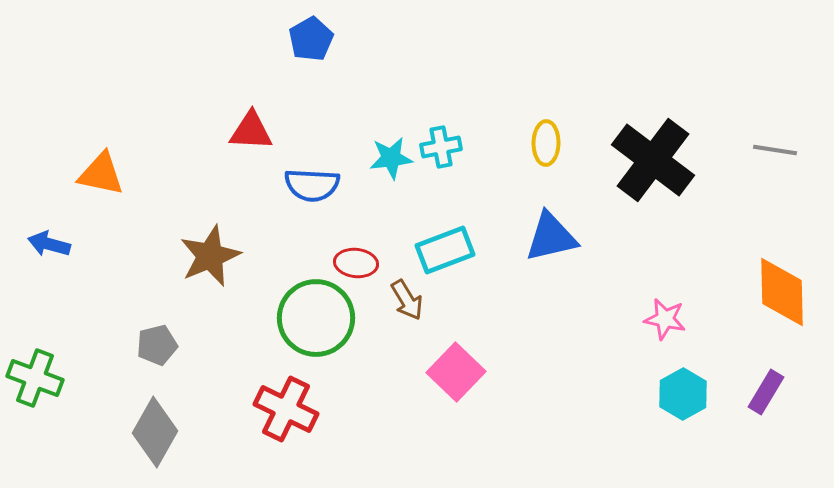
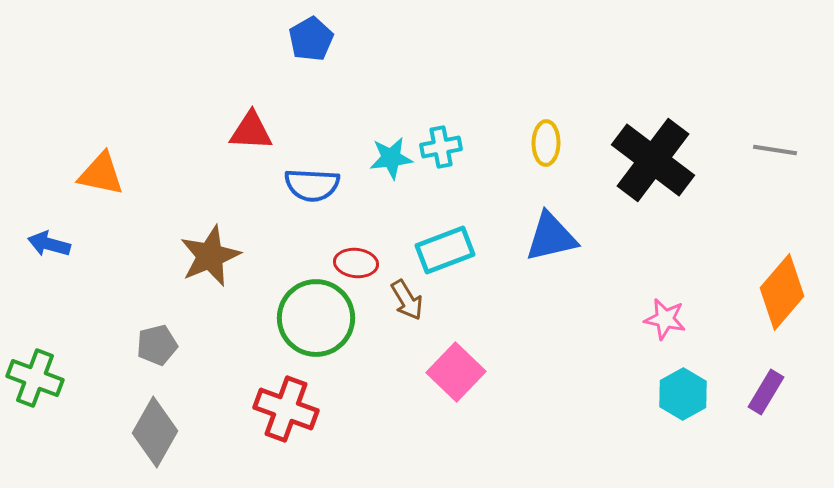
orange diamond: rotated 42 degrees clockwise
red cross: rotated 6 degrees counterclockwise
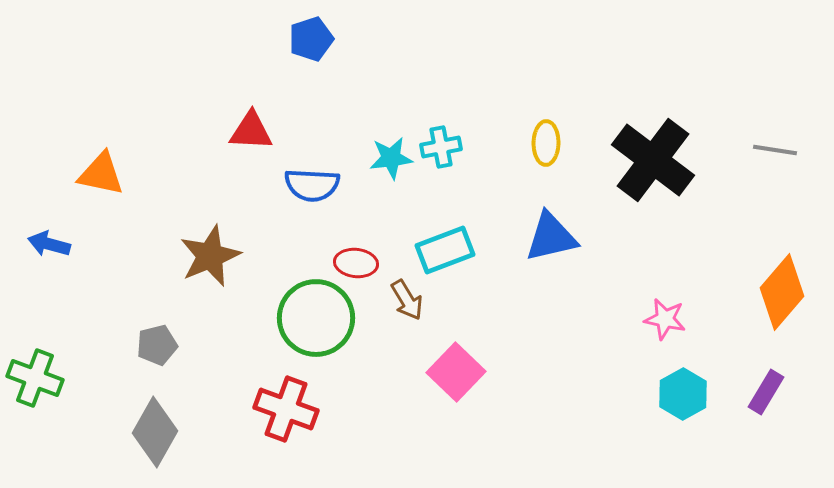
blue pentagon: rotated 12 degrees clockwise
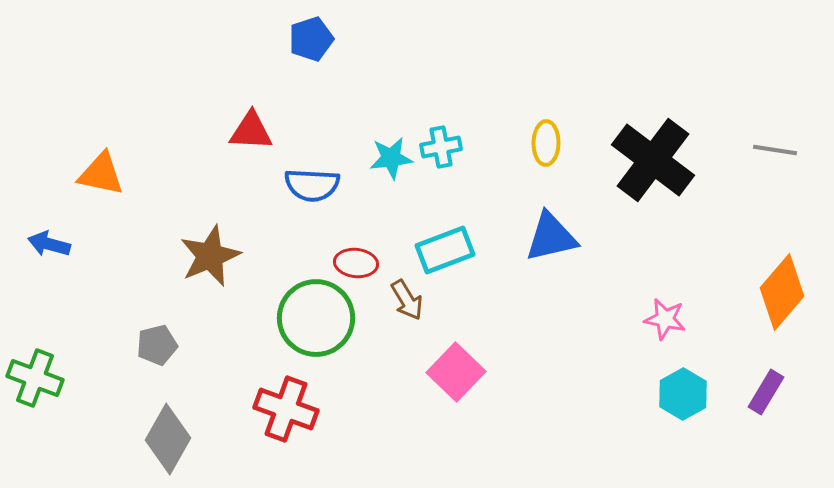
gray diamond: moved 13 px right, 7 px down
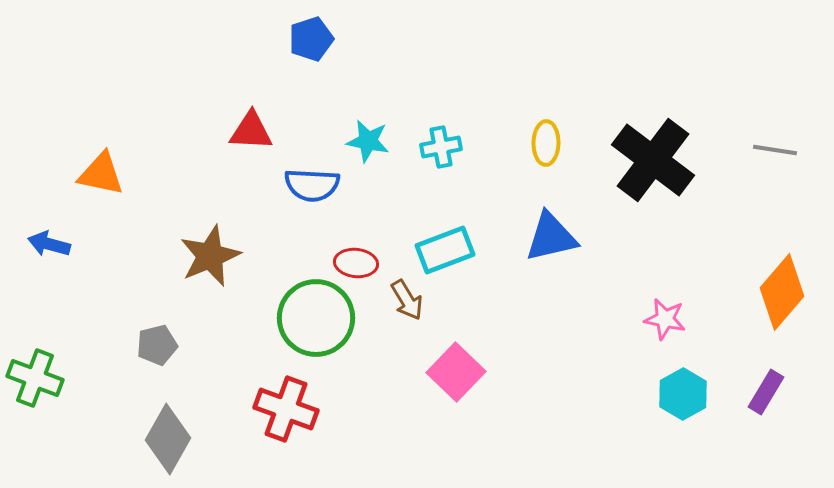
cyan star: moved 23 px left, 17 px up; rotated 18 degrees clockwise
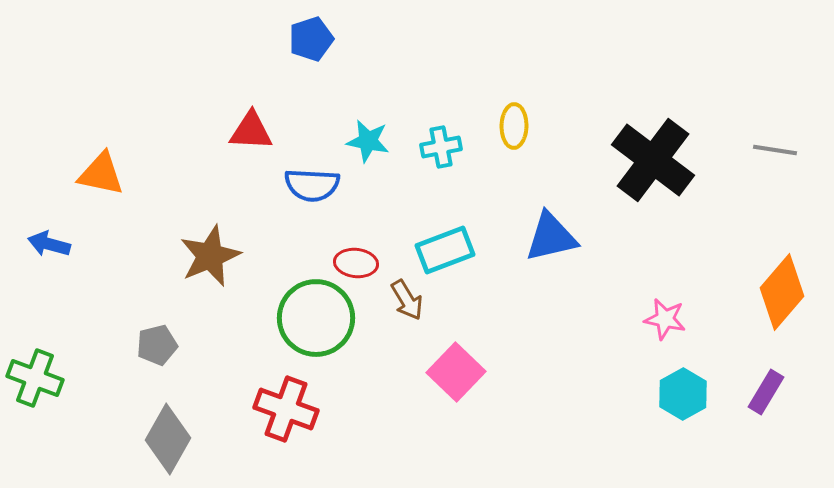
yellow ellipse: moved 32 px left, 17 px up
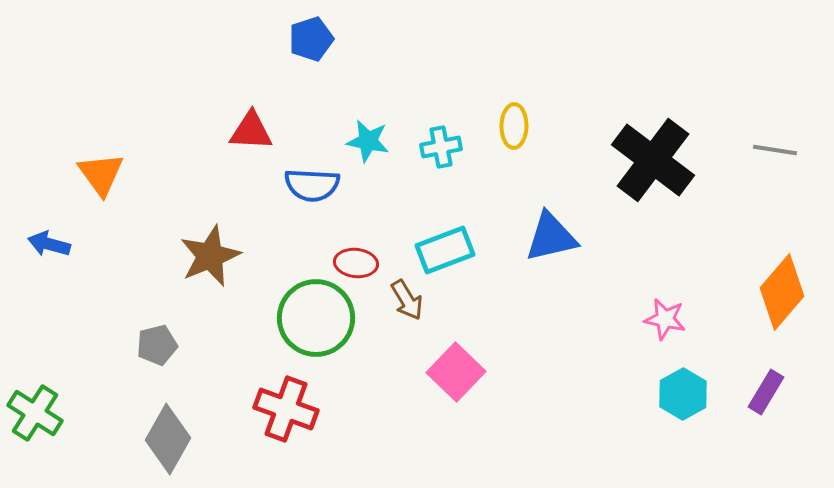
orange triangle: rotated 42 degrees clockwise
green cross: moved 35 px down; rotated 12 degrees clockwise
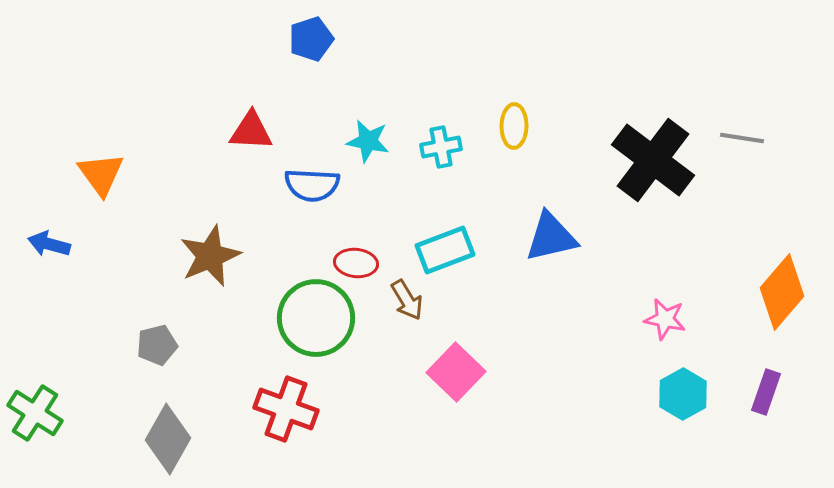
gray line: moved 33 px left, 12 px up
purple rectangle: rotated 12 degrees counterclockwise
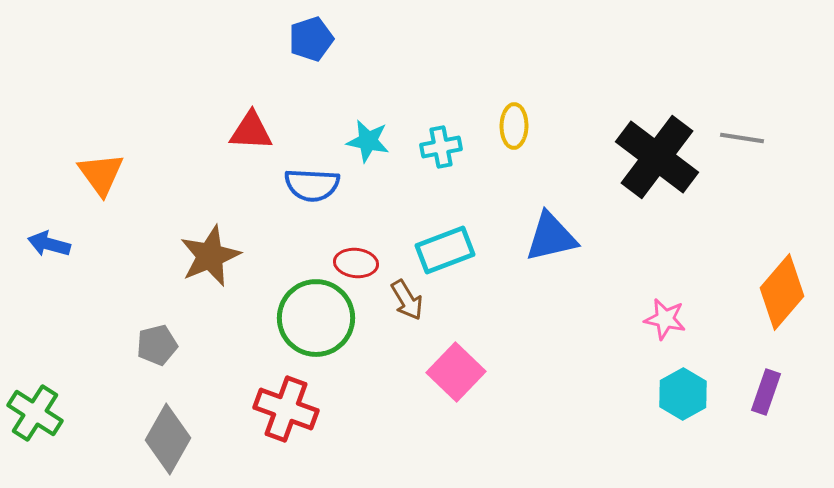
black cross: moved 4 px right, 3 px up
